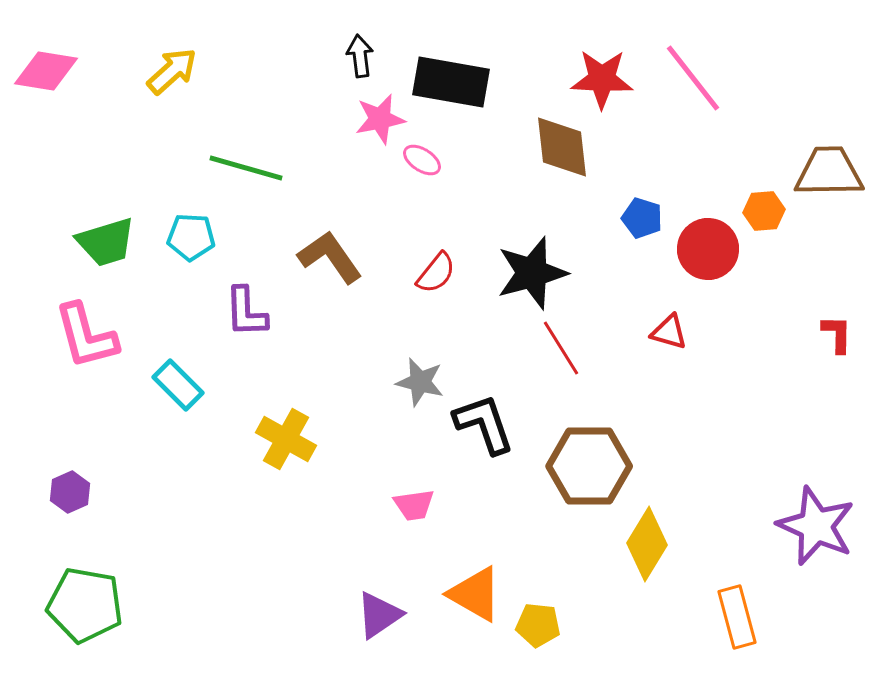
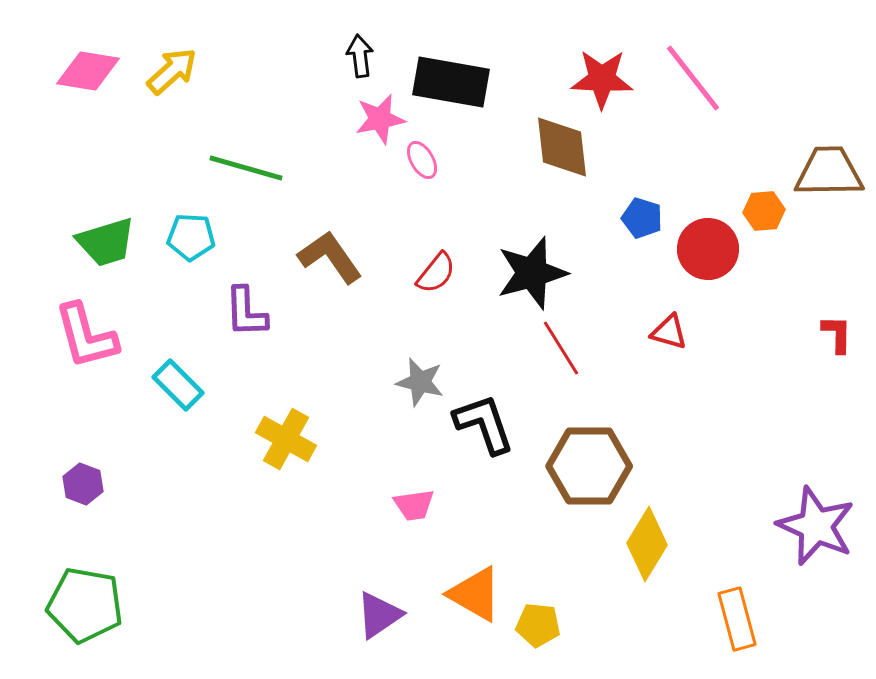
pink diamond: moved 42 px right
pink ellipse: rotated 27 degrees clockwise
purple hexagon: moved 13 px right, 8 px up; rotated 15 degrees counterclockwise
orange rectangle: moved 2 px down
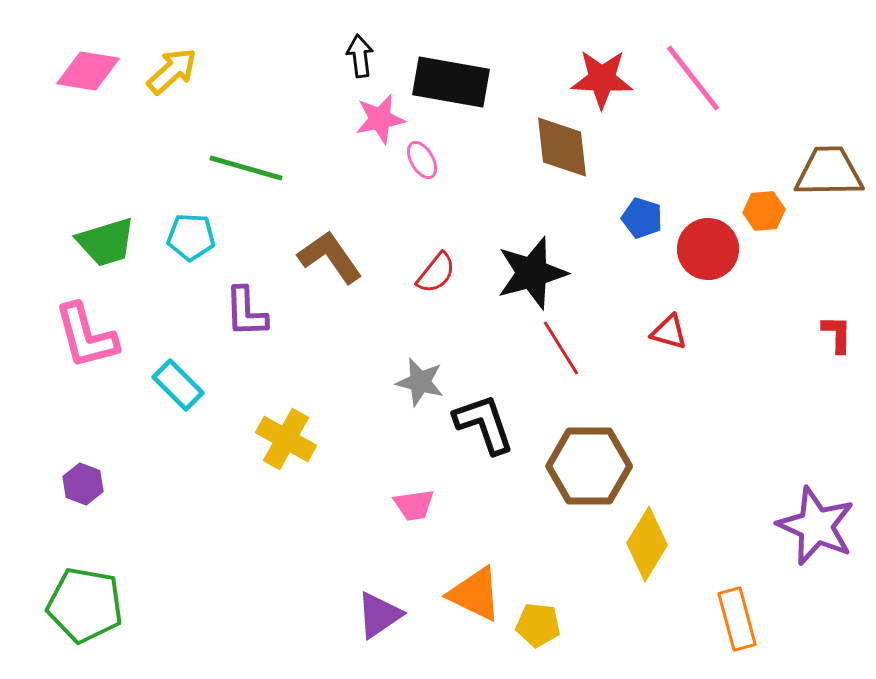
orange triangle: rotated 4 degrees counterclockwise
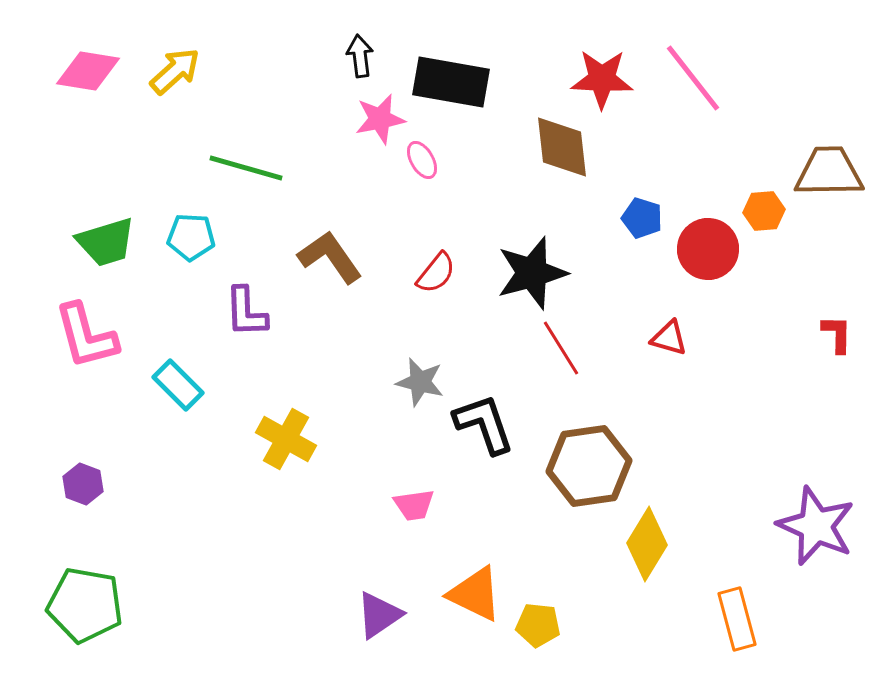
yellow arrow: moved 3 px right
red triangle: moved 6 px down
brown hexagon: rotated 8 degrees counterclockwise
